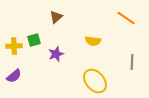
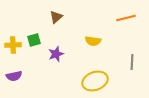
orange line: rotated 48 degrees counterclockwise
yellow cross: moved 1 px left, 1 px up
purple semicircle: rotated 28 degrees clockwise
yellow ellipse: rotated 70 degrees counterclockwise
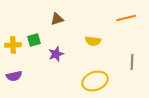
brown triangle: moved 1 px right, 2 px down; rotated 24 degrees clockwise
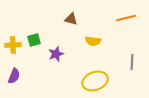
brown triangle: moved 14 px right; rotated 32 degrees clockwise
purple semicircle: rotated 56 degrees counterclockwise
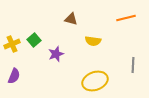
green square: rotated 24 degrees counterclockwise
yellow cross: moved 1 px left, 1 px up; rotated 21 degrees counterclockwise
gray line: moved 1 px right, 3 px down
